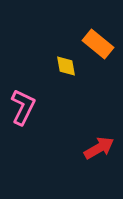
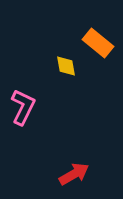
orange rectangle: moved 1 px up
red arrow: moved 25 px left, 26 px down
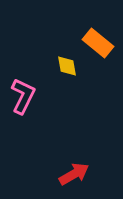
yellow diamond: moved 1 px right
pink L-shape: moved 11 px up
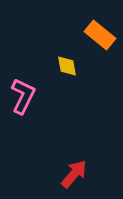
orange rectangle: moved 2 px right, 8 px up
red arrow: rotated 20 degrees counterclockwise
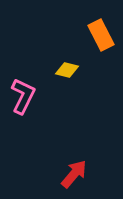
orange rectangle: moved 1 px right; rotated 24 degrees clockwise
yellow diamond: moved 4 px down; rotated 65 degrees counterclockwise
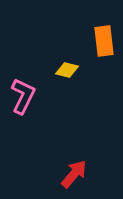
orange rectangle: moved 3 px right, 6 px down; rotated 20 degrees clockwise
